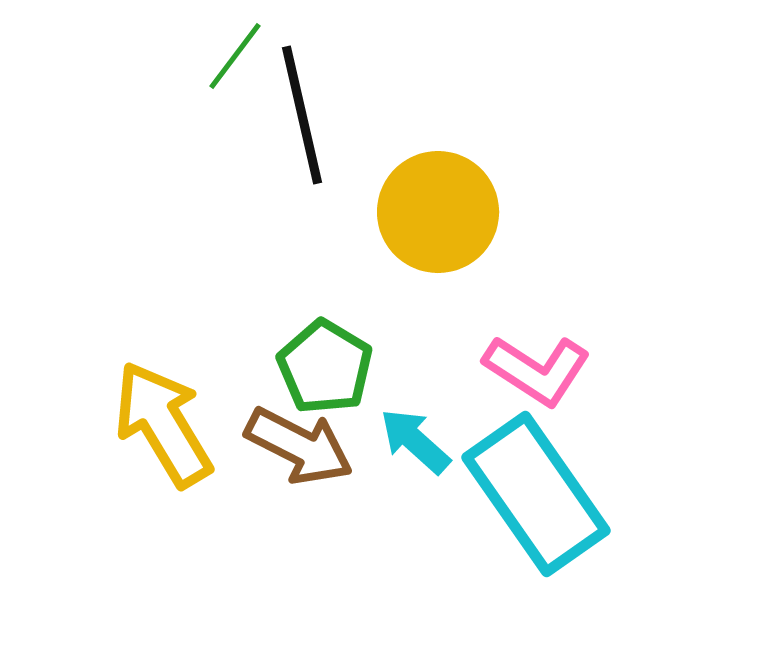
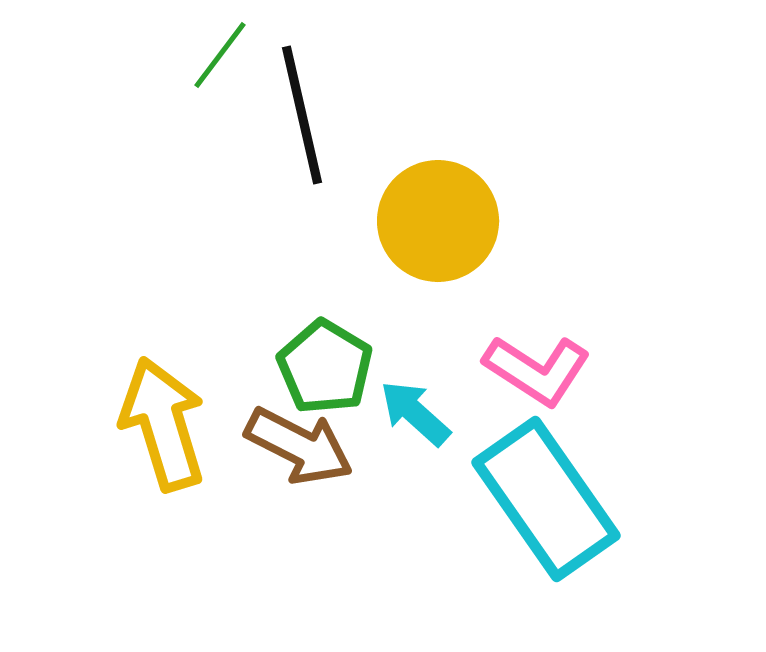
green line: moved 15 px left, 1 px up
yellow circle: moved 9 px down
yellow arrow: rotated 14 degrees clockwise
cyan arrow: moved 28 px up
cyan rectangle: moved 10 px right, 5 px down
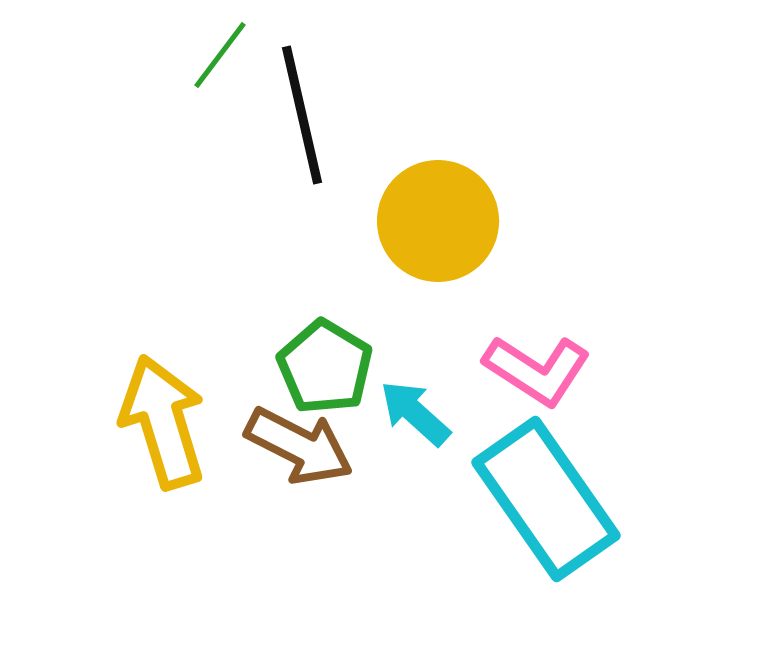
yellow arrow: moved 2 px up
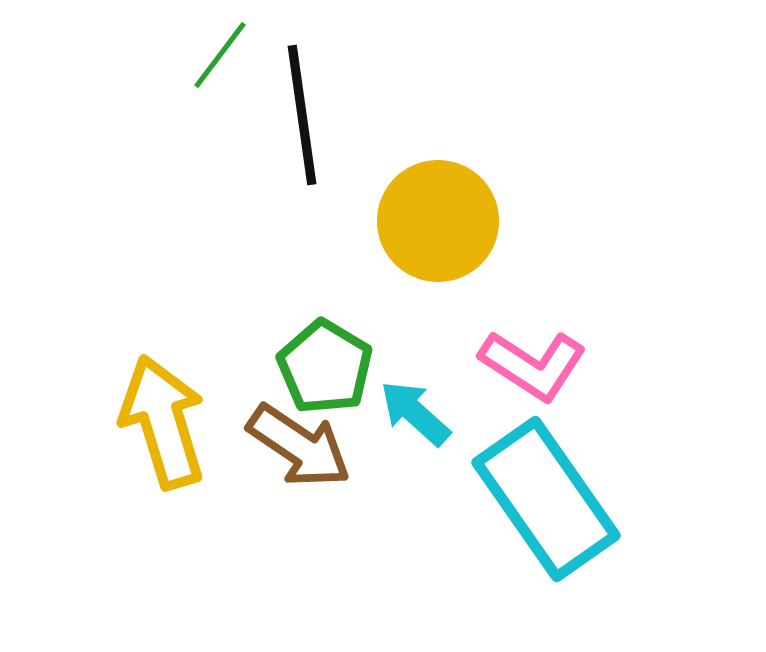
black line: rotated 5 degrees clockwise
pink L-shape: moved 4 px left, 5 px up
brown arrow: rotated 7 degrees clockwise
